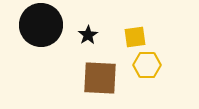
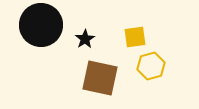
black star: moved 3 px left, 4 px down
yellow hexagon: moved 4 px right, 1 px down; rotated 16 degrees counterclockwise
brown square: rotated 9 degrees clockwise
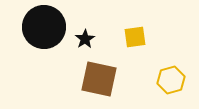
black circle: moved 3 px right, 2 px down
yellow hexagon: moved 20 px right, 14 px down
brown square: moved 1 px left, 1 px down
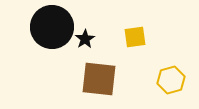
black circle: moved 8 px right
brown square: rotated 6 degrees counterclockwise
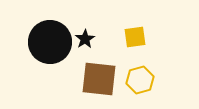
black circle: moved 2 px left, 15 px down
yellow hexagon: moved 31 px left
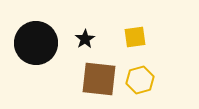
black circle: moved 14 px left, 1 px down
